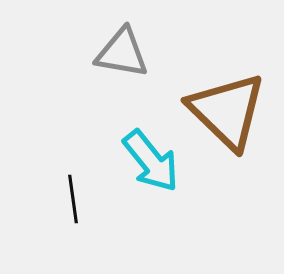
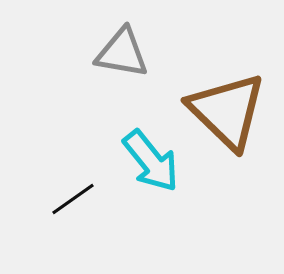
black line: rotated 63 degrees clockwise
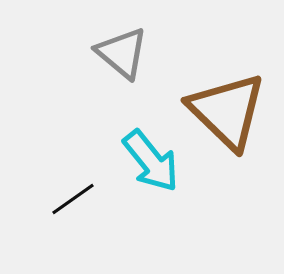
gray triangle: rotated 30 degrees clockwise
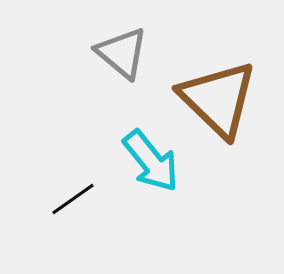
brown triangle: moved 9 px left, 12 px up
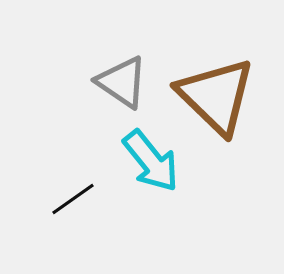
gray triangle: moved 29 px down; rotated 6 degrees counterclockwise
brown triangle: moved 2 px left, 3 px up
